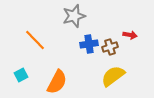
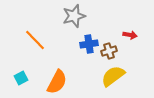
brown cross: moved 1 px left, 4 px down
cyan square: moved 3 px down
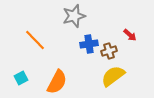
red arrow: rotated 32 degrees clockwise
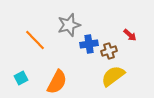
gray star: moved 5 px left, 9 px down
